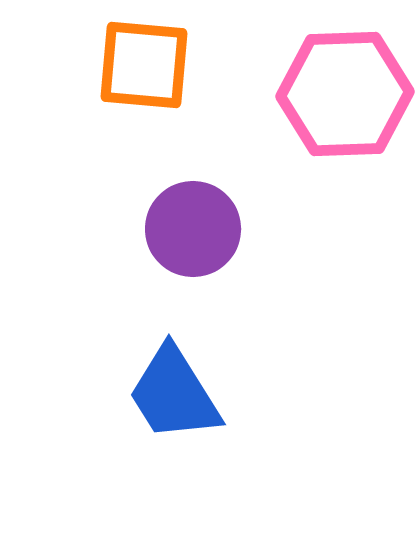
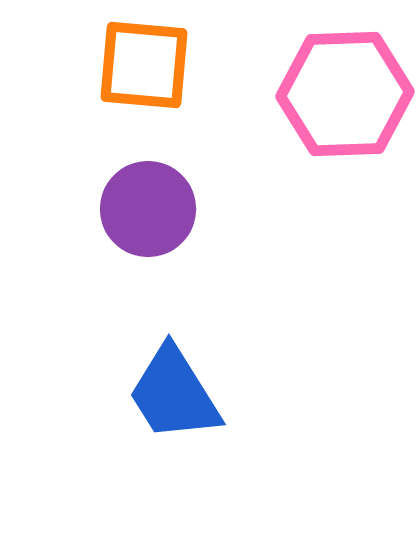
purple circle: moved 45 px left, 20 px up
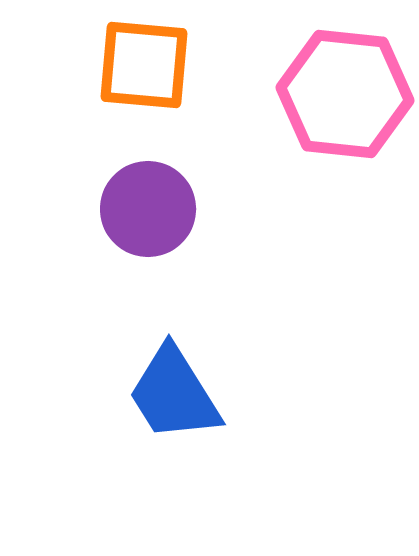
pink hexagon: rotated 8 degrees clockwise
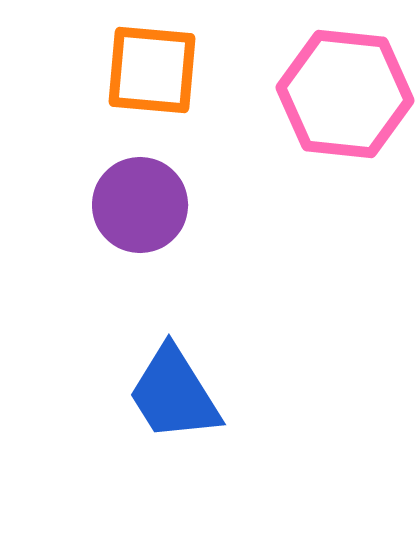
orange square: moved 8 px right, 5 px down
purple circle: moved 8 px left, 4 px up
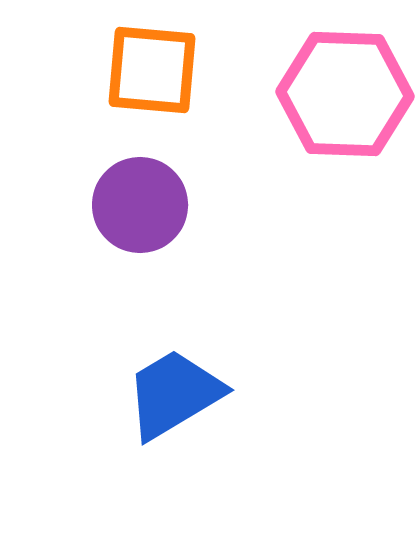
pink hexagon: rotated 4 degrees counterclockwise
blue trapezoid: rotated 91 degrees clockwise
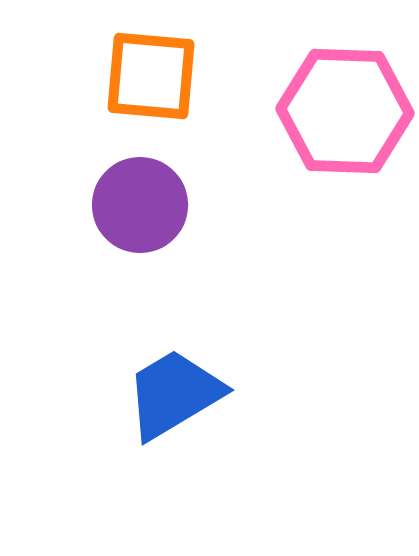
orange square: moved 1 px left, 6 px down
pink hexagon: moved 17 px down
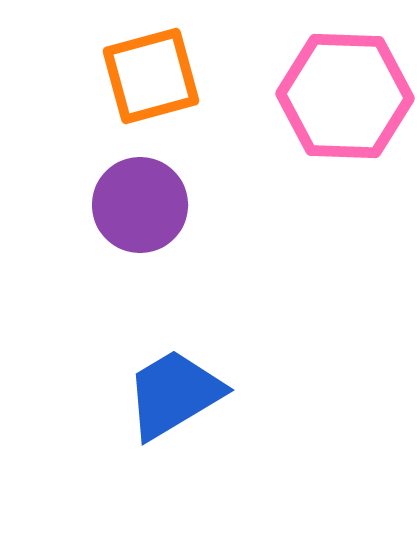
orange square: rotated 20 degrees counterclockwise
pink hexagon: moved 15 px up
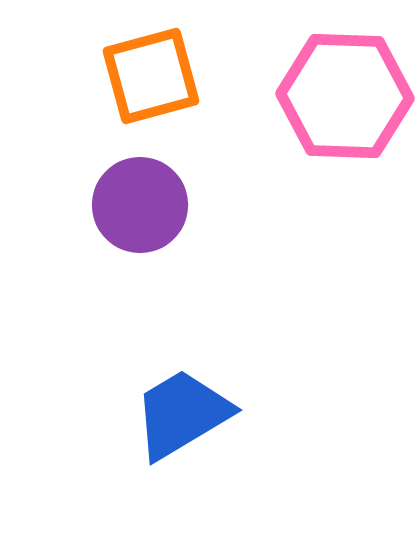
blue trapezoid: moved 8 px right, 20 px down
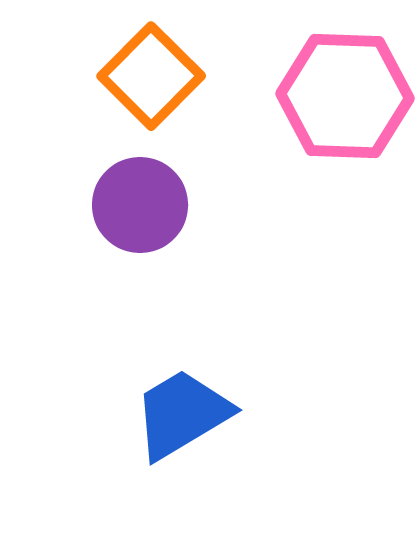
orange square: rotated 30 degrees counterclockwise
